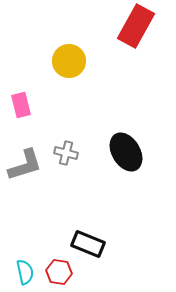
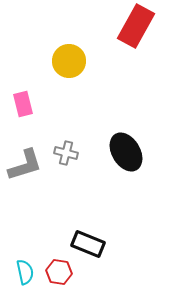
pink rectangle: moved 2 px right, 1 px up
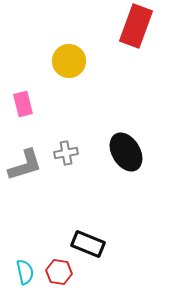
red rectangle: rotated 9 degrees counterclockwise
gray cross: rotated 25 degrees counterclockwise
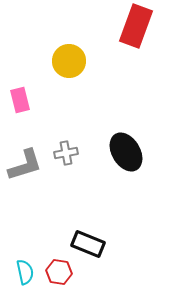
pink rectangle: moved 3 px left, 4 px up
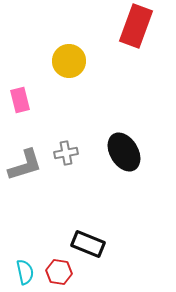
black ellipse: moved 2 px left
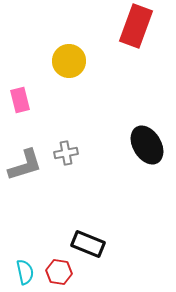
black ellipse: moved 23 px right, 7 px up
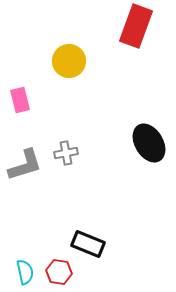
black ellipse: moved 2 px right, 2 px up
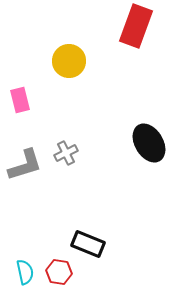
gray cross: rotated 15 degrees counterclockwise
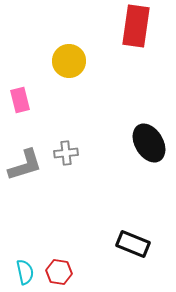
red rectangle: rotated 12 degrees counterclockwise
gray cross: rotated 20 degrees clockwise
black rectangle: moved 45 px right
